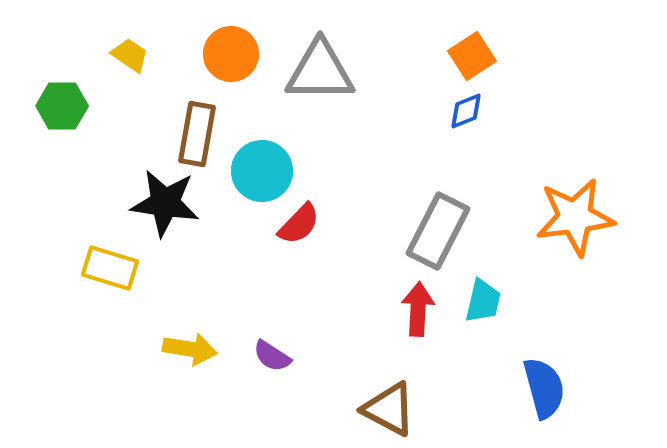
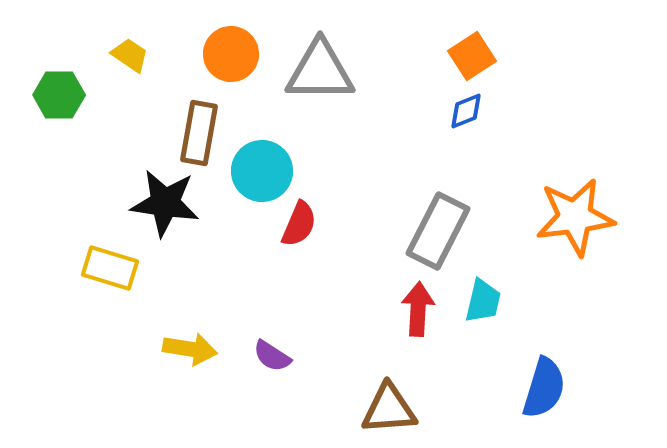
green hexagon: moved 3 px left, 11 px up
brown rectangle: moved 2 px right, 1 px up
red semicircle: rotated 21 degrees counterclockwise
blue semicircle: rotated 32 degrees clockwise
brown triangle: rotated 32 degrees counterclockwise
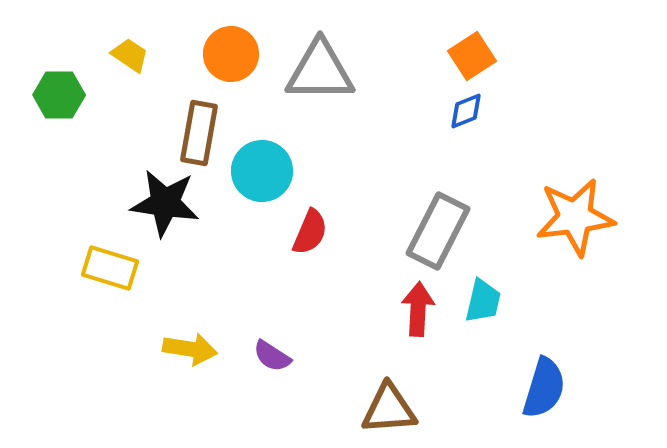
red semicircle: moved 11 px right, 8 px down
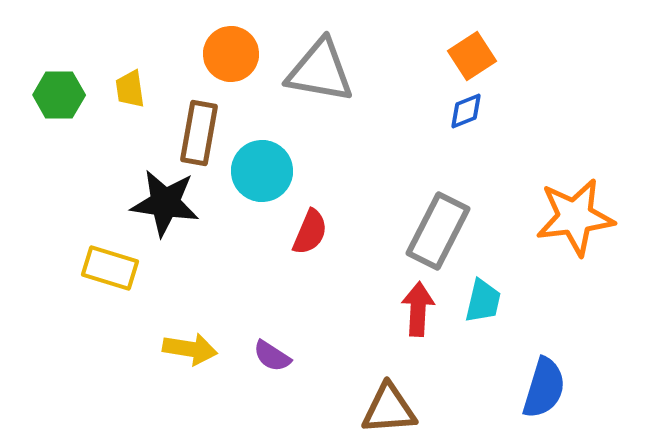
yellow trapezoid: moved 34 px down; rotated 132 degrees counterclockwise
gray triangle: rotated 10 degrees clockwise
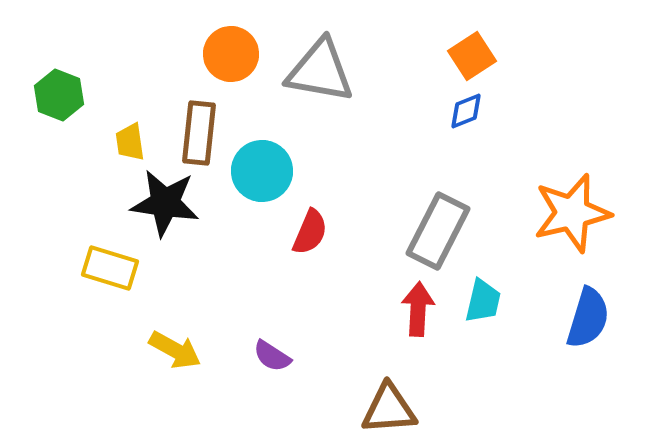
yellow trapezoid: moved 53 px down
green hexagon: rotated 21 degrees clockwise
brown rectangle: rotated 4 degrees counterclockwise
orange star: moved 3 px left, 4 px up; rotated 6 degrees counterclockwise
yellow arrow: moved 15 px left, 1 px down; rotated 20 degrees clockwise
blue semicircle: moved 44 px right, 70 px up
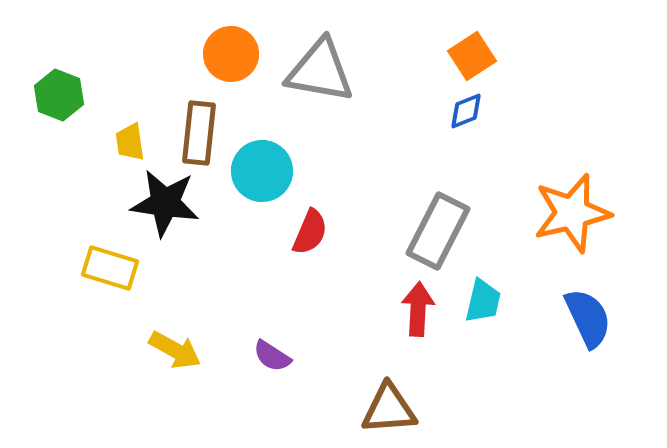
blue semicircle: rotated 42 degrees counterclockwise
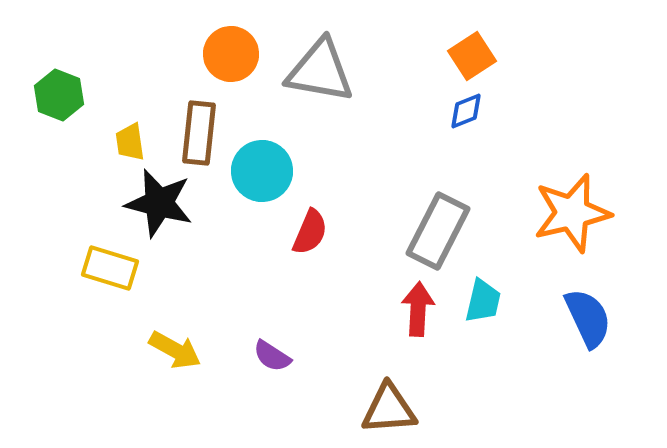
black star: moved 6 px left; rotated 6 degrees clockwise
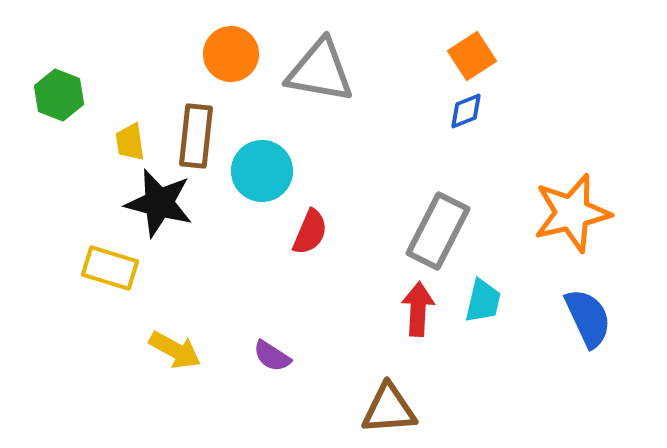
brown rectangle: moved 3 px left, 3 px down
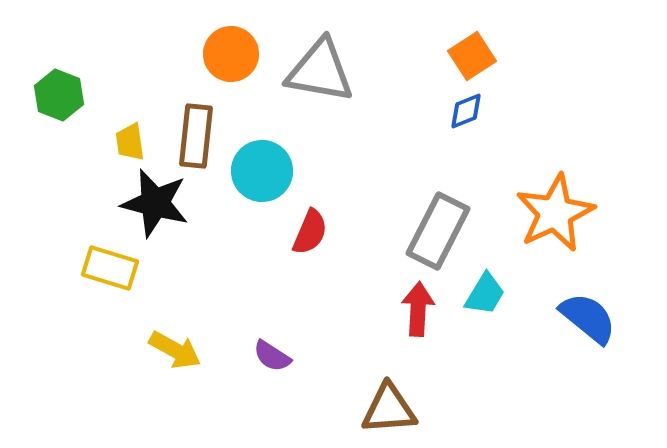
black star: moved 4 px left
orange star: moved 17 px left; rotated 12 degrees counterclockwise
cyan trapezoid: moved 2 px right, 7 px up; rotated 18 degrees clockwise
blue semicircle: rotated 26 degrees counterclockwise
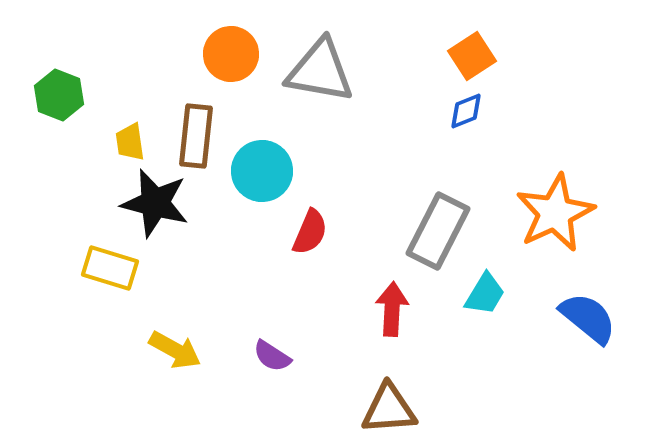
red arrow: moved 26 px left
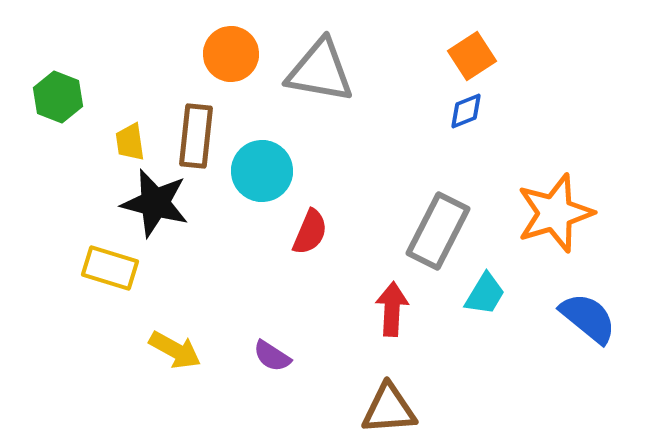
green hexagon: moved 1 px left, 2 px down
orange star: rotated 8 degrees clockwise
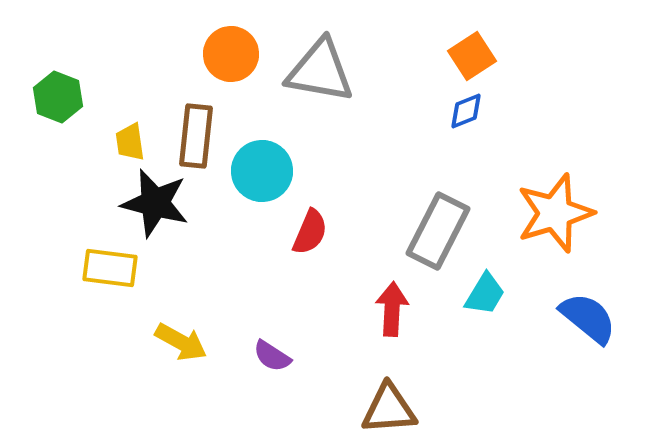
yellow rectangle: rotated 10 degrees counterclockwise
yellow arrow: moved 6 px right, 8 px up
